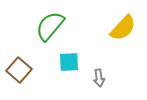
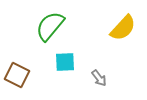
cyan square: moved 4 px left
brown square: moved 2 px left, 5 px down; rotated 15 degrees counterclockwise
gray arrow: rotated 30 degrees counterclockwise
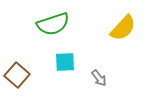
green semicircle: moved 3 px right, 2 px up; rotated 148 degrees counterclockwise
brown square: rotated 15 degrees clockwise
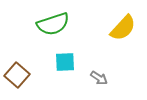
gray arrow: rotated 18 degrees counterclockwise
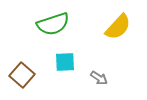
yellow semicircle: moved 5 px left, 1 px up
brown square: moved 5 px right
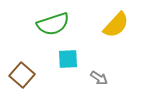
yellow semicircle: moved 2 px left, 2 px up
cyan square: moved 3 px right, 3 px up
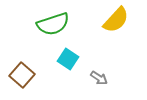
yellow semicircle: moved 5 px up
cyan square: rotated 35 degrees clockwise
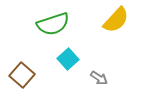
cyan square: rotated 15 degrees clockwise
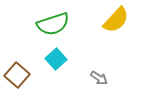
cyan square: moved 12 px left
brown square: moved 5 px left
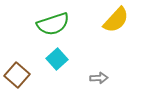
cyan square: moved 1 px right
gray arrow: rotated 36 degrees counterclockwise
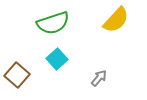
green semicircle: moved 1 px up
gray arrow: rotated 48 degrees counterclockwise
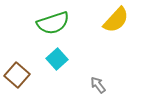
gray arrow: moved 1 px left, 7 px down; rotated 78 degrees counterclockwise
